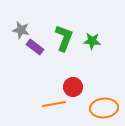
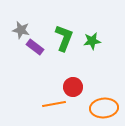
green star: rotated 12 degrees counterclockwise
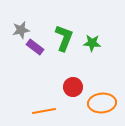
gray star: rotated 24 degrees counterclockwise
green star: moved 2 px down; rotated 12 degrees clockwise
orange line: moved 10 px left, 7 px down
orange ellipse: moved 2 px left, 5 px up
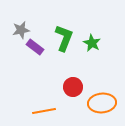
green star: rotated 24 degrees clockwise
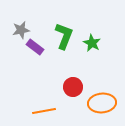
green L-shape: moved 2 px up
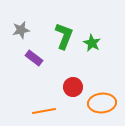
purple rectangle: moved 1 px left, 11 px down
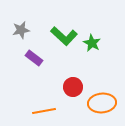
green L-shape: rotated 112 degrees clockwise
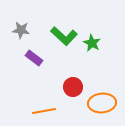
gray star: rotated 18 degrees clockwise
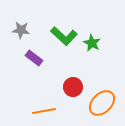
orange ellipse: rotated 40 degrees counterclockwise
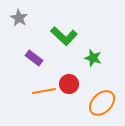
gray star: moved 2 px left, 12 px up; rotated 24 degrees clockwise
green star: moved 1 px right, 15 px down; rotated 12 degrees counterclockwise
red circle: moved 4 px left, 3 px up
orange line: moved 20 px up
